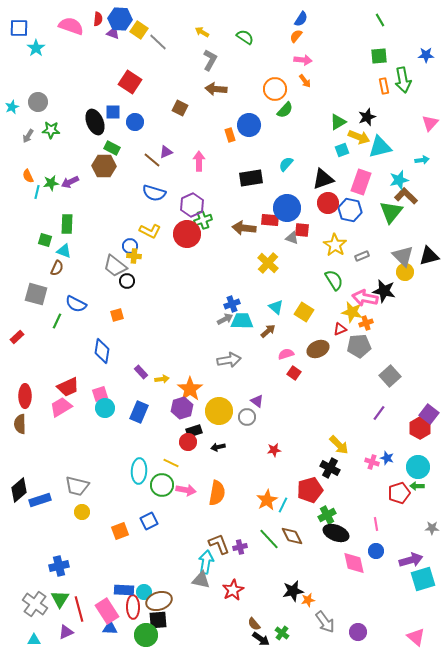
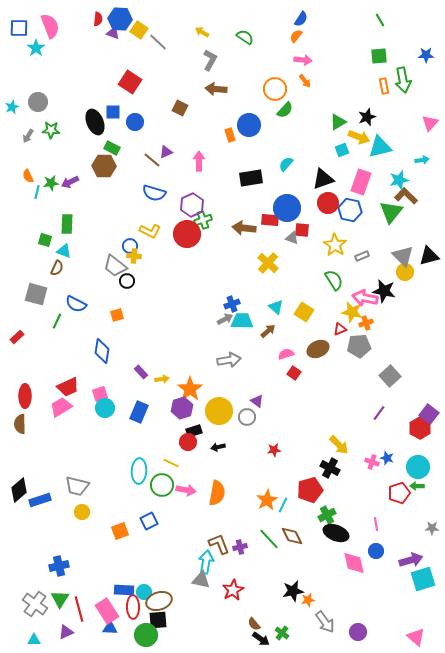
pink semicircle at (71, 26): moved 21 px left; rotated 50 degrees clockwise
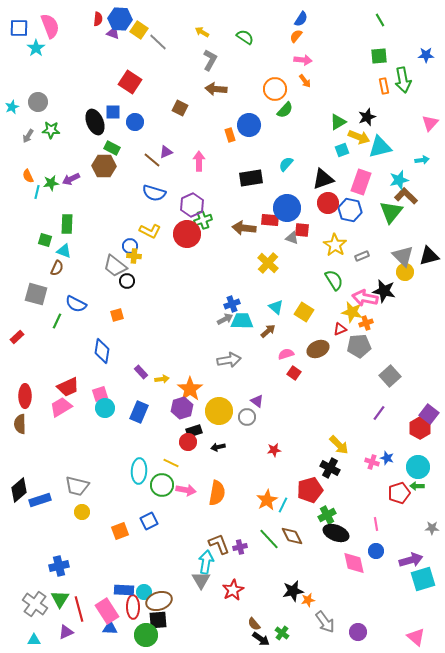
purple arrow at (70, 182): moved 1 px right, 3 px up
gray triangle at (201, 580): rotated 48 degrees clockwise
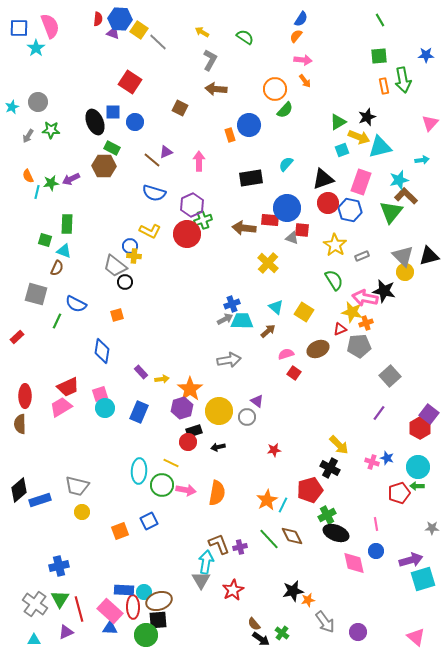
black circle at (127, 281): moved 2 px left, 1 px down
pink rectangle at (107, 611): moved 3 px right; rotated 15 degrees counterclockwise
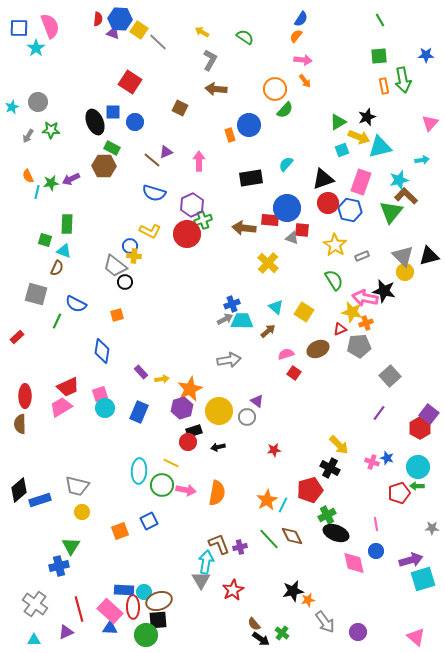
orange star at (190, 389): rotated 10 degrees clockwise
green triangle at (60, 599): moved 11 px right, 53 px up
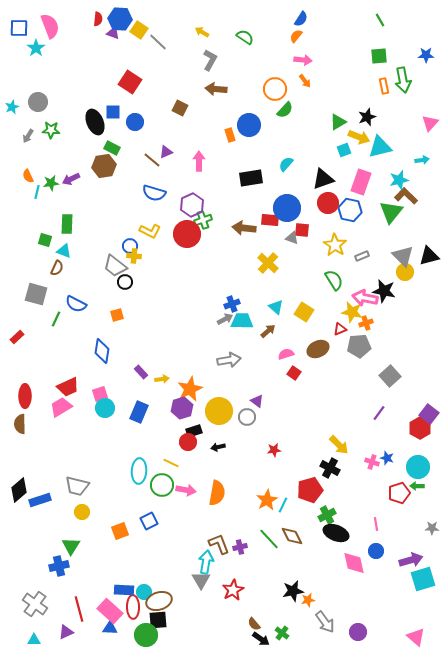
cyan square at (342, 150): moved 2 px right
brown hexagon at (104, 166): rotated 10 degrees counterclockwise
green line at (57, 321): moved 1 px left, 2 px up
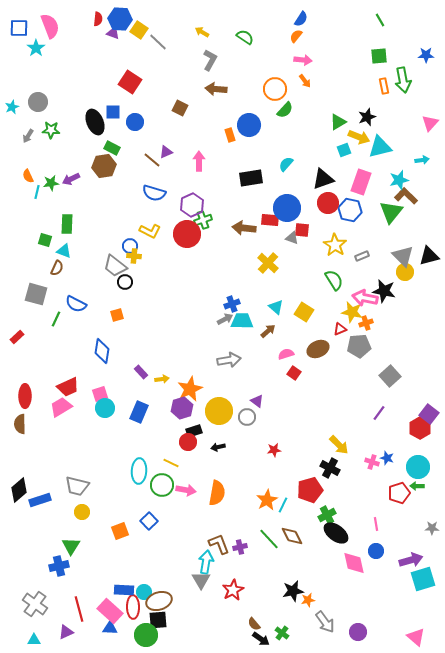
blue square at (149, 521): rotated 18 degrees counterclockwise
black ellipse at (336, 533): rotated 15 degrees clockwise
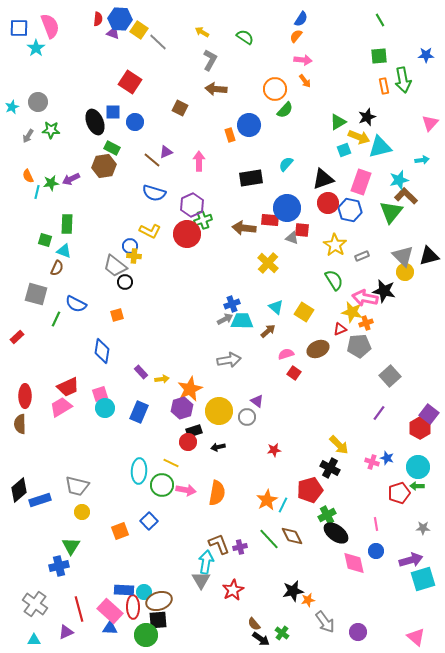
gray star at (432, 528): moved 9 px left
